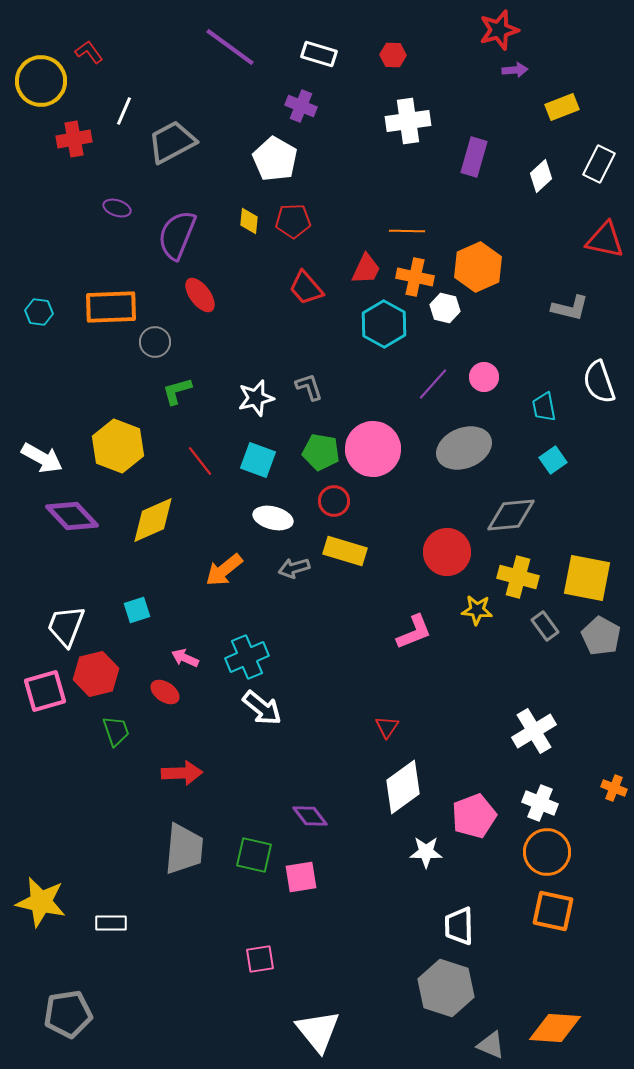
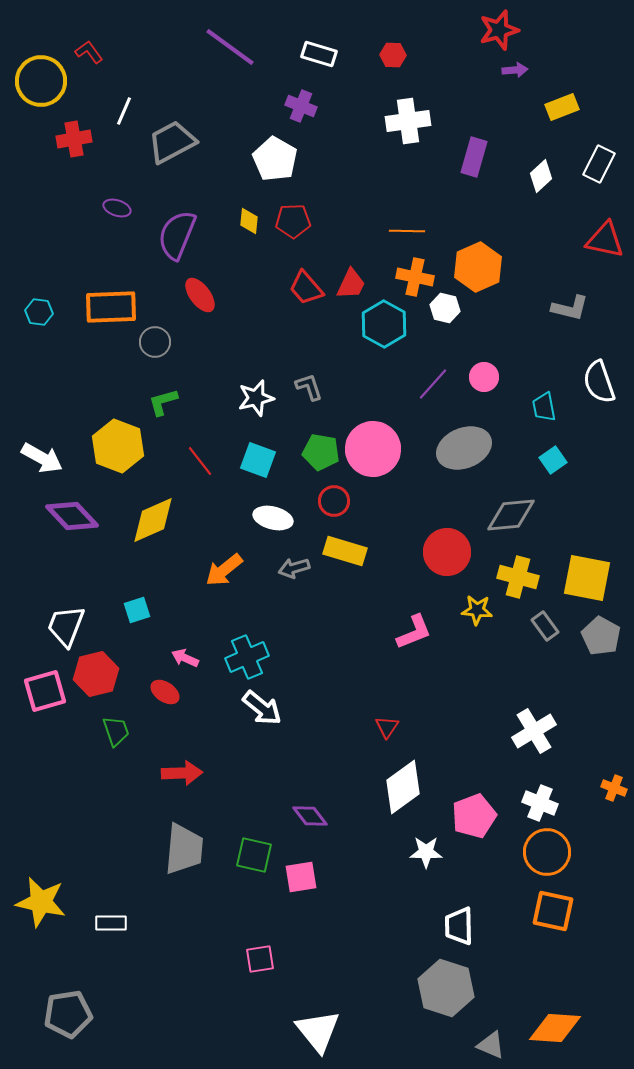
red trapezoid at (366, 269): moved 15 px left, 15 px down
green L-shape at (177, 391): moved 14 px left, 11 px down
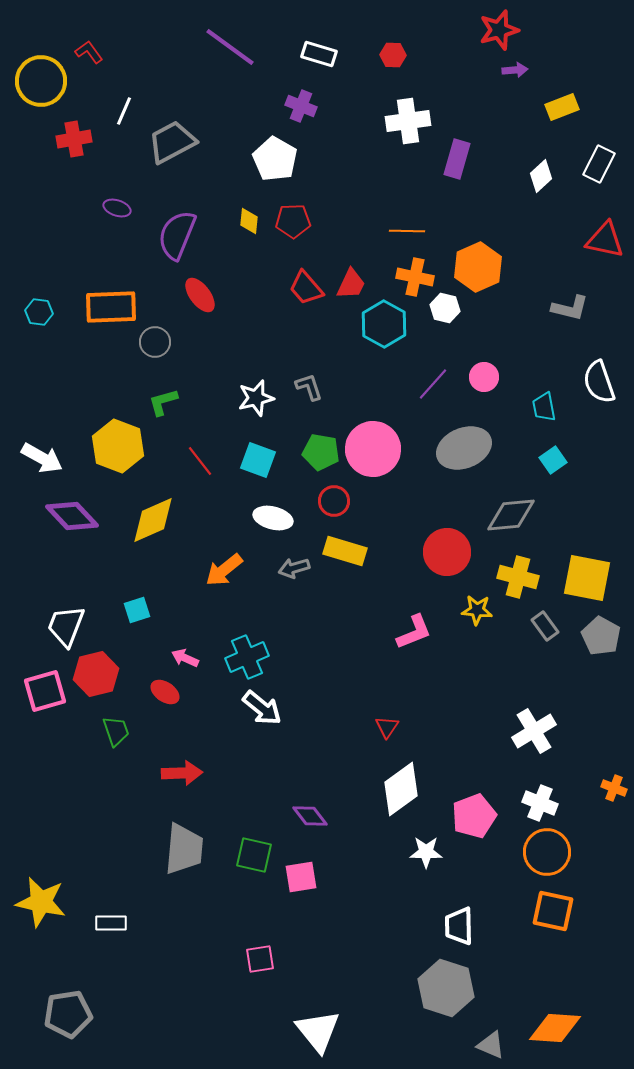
purple rectangle at (474, 157): moved 17 px left, 2 px down
white diamond at (403, 787): moved 2 px left, 2 px down
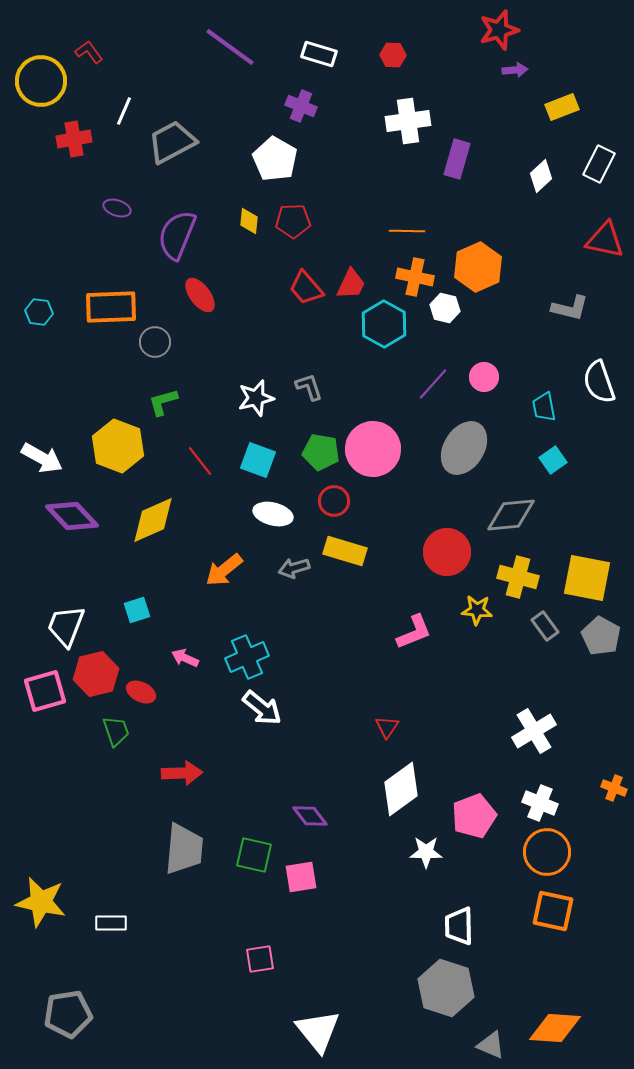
gray ellipse at (464, 448): rotated 36 degrees counterclockwise
white ellipse at (273, 518): moved 4 px up
red ellipse at (165, 692): moved 24 px left; rotated 8 degrees counterclockwise
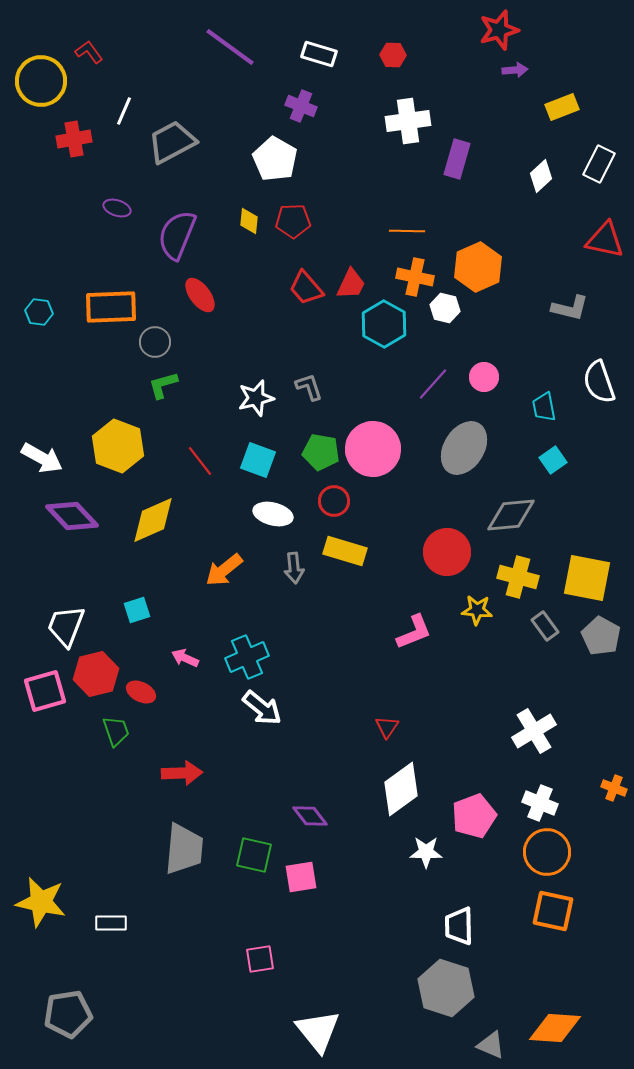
green L-shape at (163, 402): moved 17 px up
gray arrow at (294, 568): rotated 80 degrees counterclockwise
